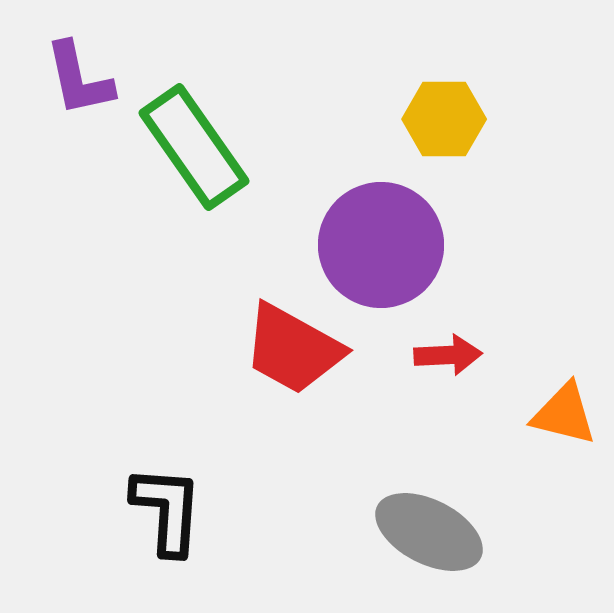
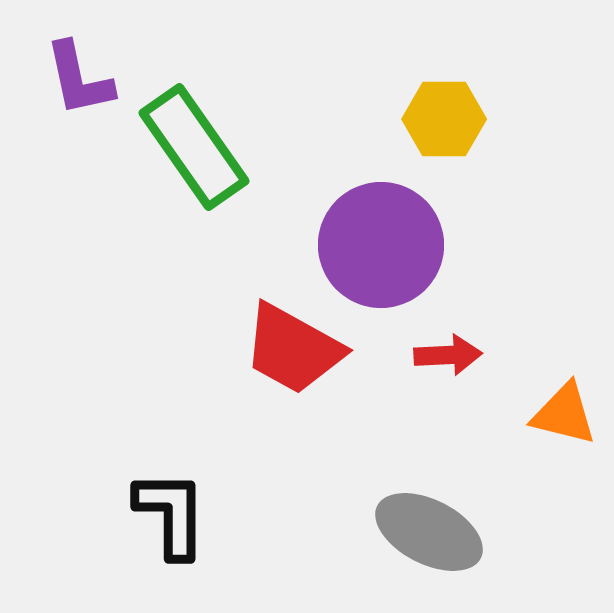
black L-shape: moved 4 px right, 4 px down; rotated 4 degrees counterclockwise
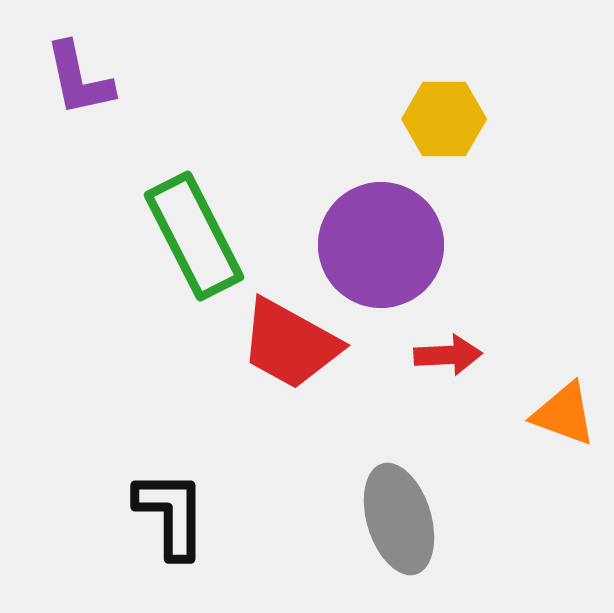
green rectangle: moved 89 px down; rotated 8 degrees clockwise
red trapezoid: moved 3 px left, 5 px up
orange triangle: rotated 6 degrees clockwise
gray ellipse: moved 30 px left, 13 px up; rotated 46 degrees clockwise
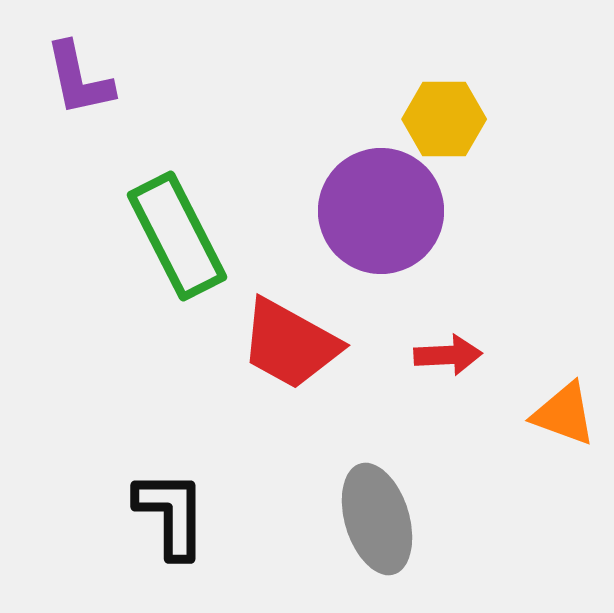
green rectangle: moved 17 px left
purple circle: moved 34 px up
gray ellipse: moved 22 px left
